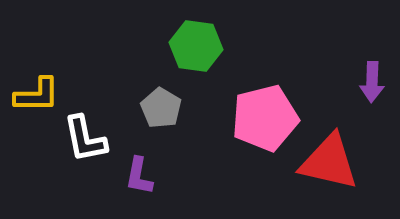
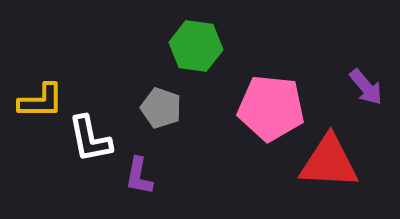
purple arrow: moved 6 px left, 5 px down; rotated 42 degrees counterclockwise
yellow L-shape: moved 4 px right, 6 px down
gray pentagon: rotated 12 degrees counterclockwise
pink pentagon: moved 6 px right, 10 px up; rotated 20 degrees clockwise
white L-shape: moved 5 px right
red triangle: rotated 10 degrees counterclockwise
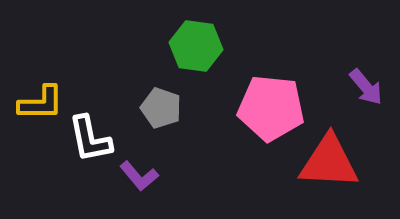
yellow L-shape: moved 2 px down
purple L-shape: rotated 51 degrees counterclockwise
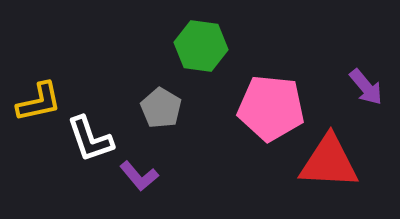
green hexagon: moved 5 px right
yellow L-shape: moved 2 px left, 1 px up; rotated 12 degrees counterclockwise
gray pentagon: rotated 12 degrees clockwise
white L-shape: rotated 8 degrees counterclockwise
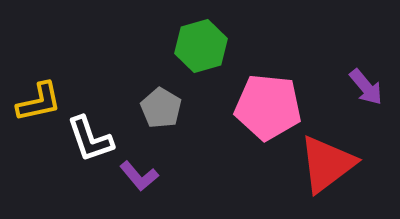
green hexagon: rotated 24 degrees counterclockwise
pink pentagon: moved 3 px left, 1 px up
red triangle: moved 2 px left, 2 px down; rotated 40 degrees counterclockwise
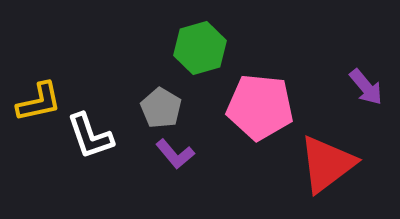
green hexagon: moved 1 px left, 2 px down
pink pentagon: moved 8 px left
white L-shape: moved 3 px up
purple L-shape: moved 36 px right, 22 px up
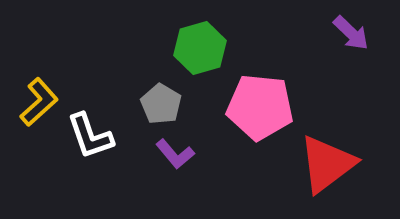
purple arrow: moved 15 px left, 54 px up; rotated 6 degrees counterclockwise
yellow L-shape: rotated 30 degrees counterclockwise
gray pentagon: moved 4 px up
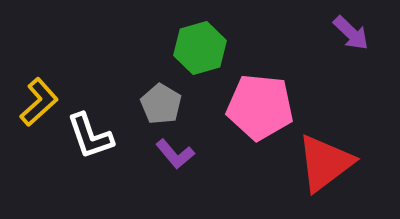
red triangle: moved 2 px left, 1 px up
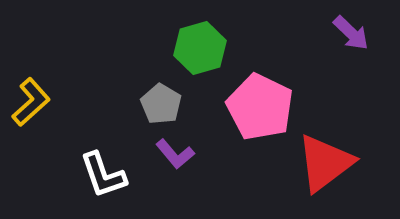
yellow L-shape: moved 8 px left
pink pentagon: rotated 20 degrees clockwise
white L-shape: moved 13 px right, 39 px down
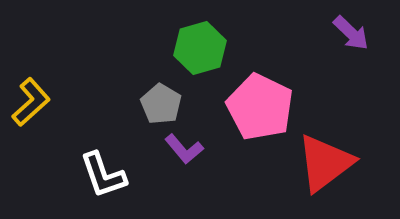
purple L-shape: moved 9 px right, 5 px up
